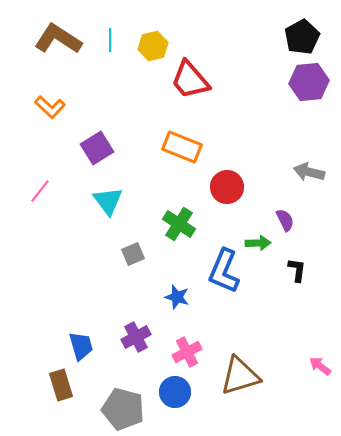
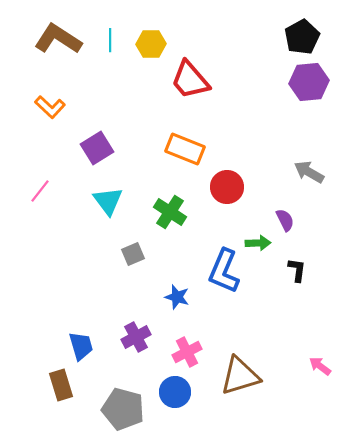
yellow hexagon: moved 2 px left, 2 px up; rotated 12 degrees clockwise
orange rectangle: moved 3 px right, 2 px down
gray arrow: rotated 16 degrees clockwise
green cross: moved 9 px left, 12 px up
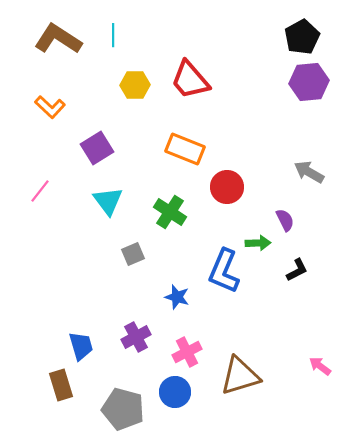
cyan line: moved 3 px right, 5 px up
yellow hexagon: moved 16 px left, 41 px down
black L-shape: rotated 55 degrees clockwise
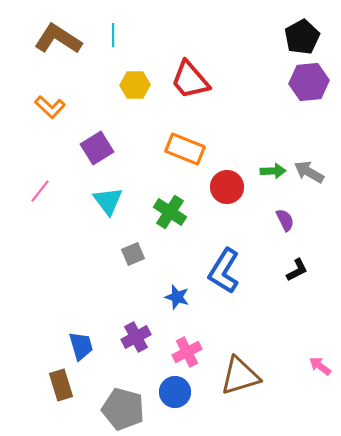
green arrow: moved 15 px right, 72 px up
blue L-shape: rotated 9 degrees clockwise
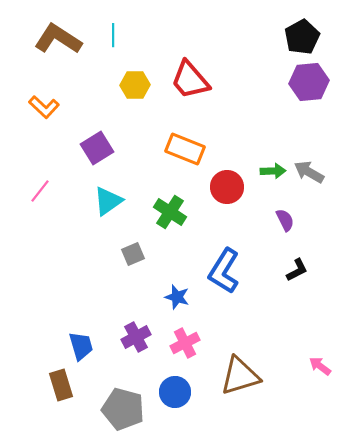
orange L-shape: moved 6 px left
cyan triangle: rotated 32 degrees clockwise
pink cross: moved 2 px left, 9 px up
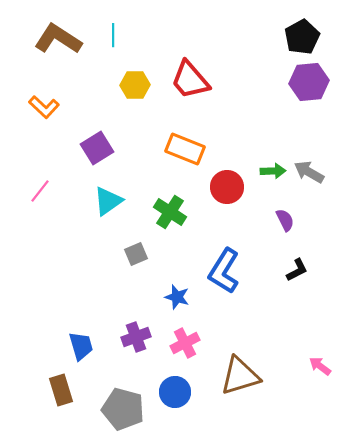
gray square: moved 3 px right
purple cross: rotated 8 degrees clockwise
brown rectangle: moved 5 px down
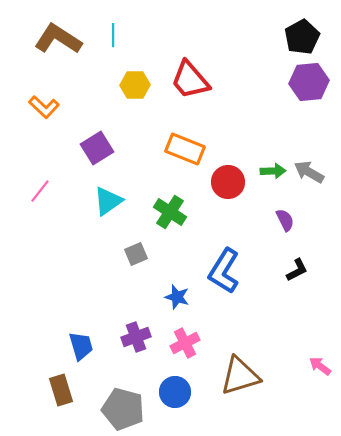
red circle: moved 1 px right, 5 px up
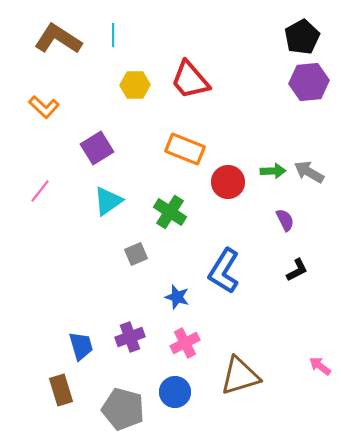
purple cross: moved 6 px left
